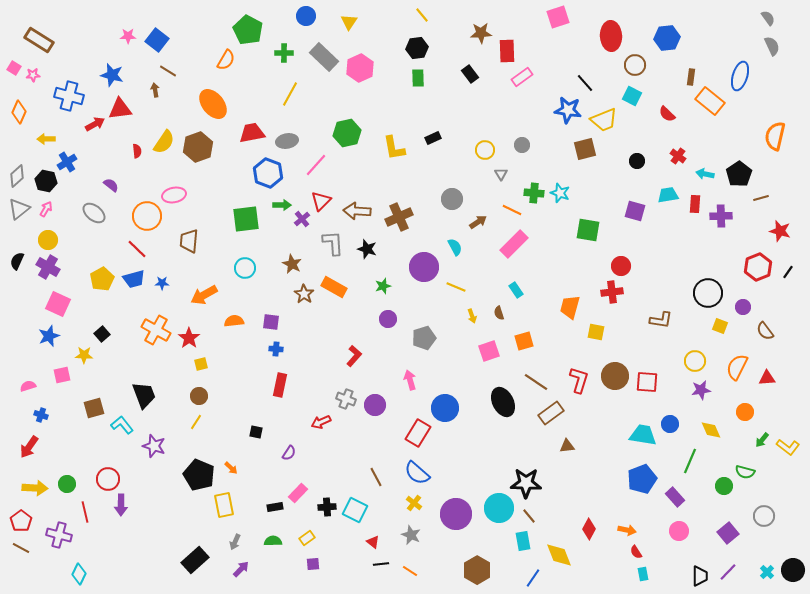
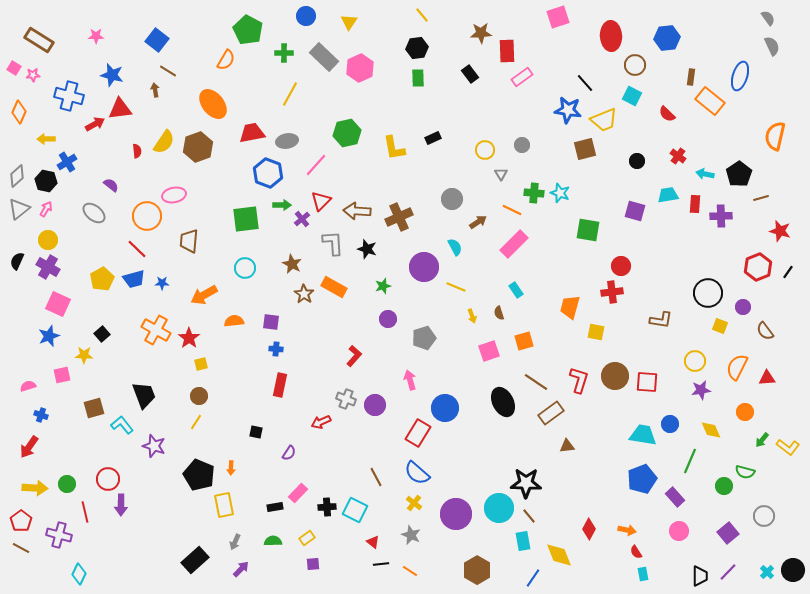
pink star at (128, 36): moved 32 px left
orange arrow at (231, 468): rotated 48 degrees clockwise
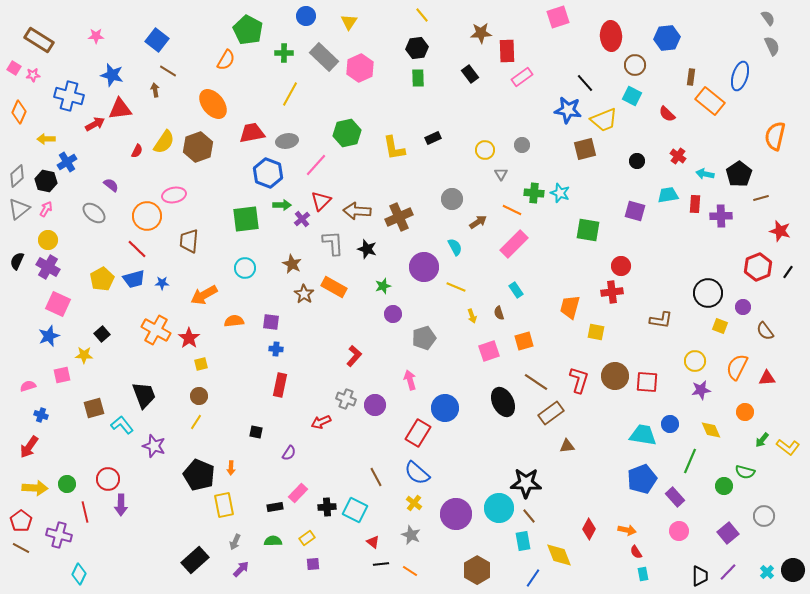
red semicircle at (137, 151): rotated 32 degrees clockwise
purple circle at (388, 319): moved 5 px right, 5 px up
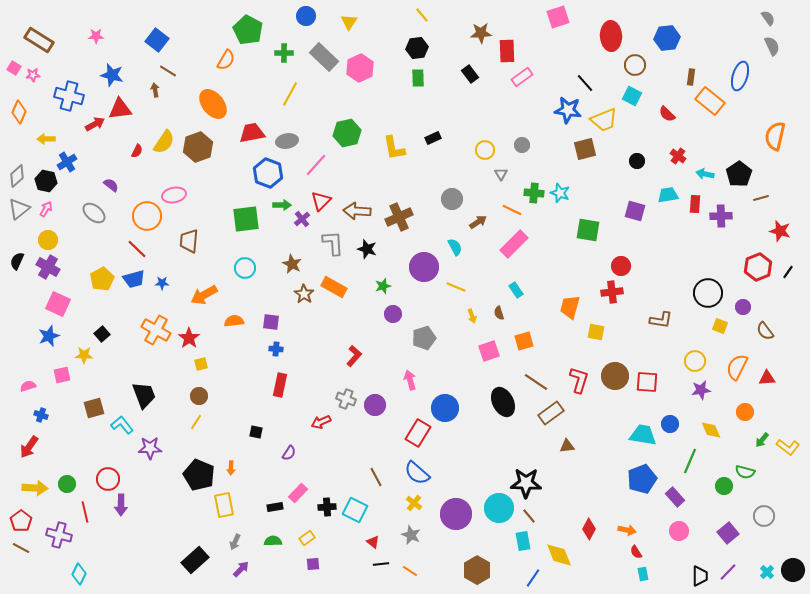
purple star at (154, 446): moved 4 px left, 2 px down; rotated 20 degrees counterclockwise
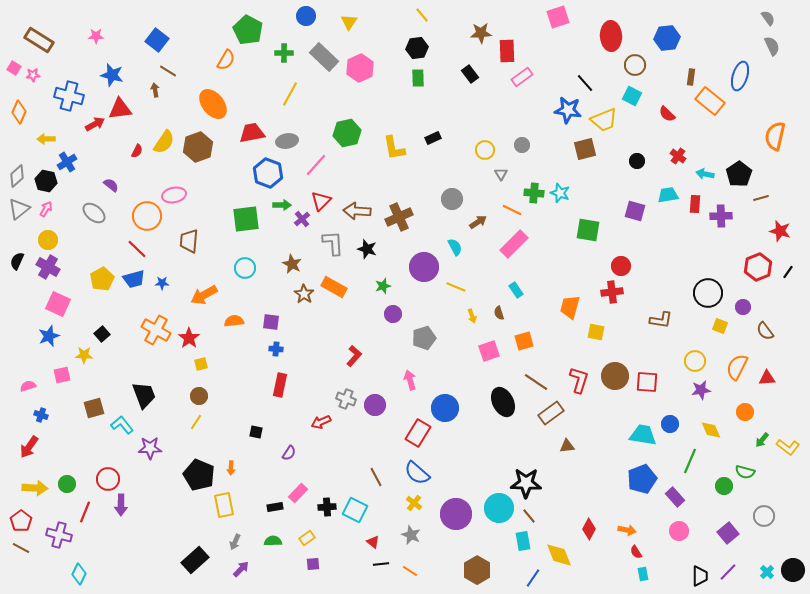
red line at (85, 512): rotated 35 degrees clockwise
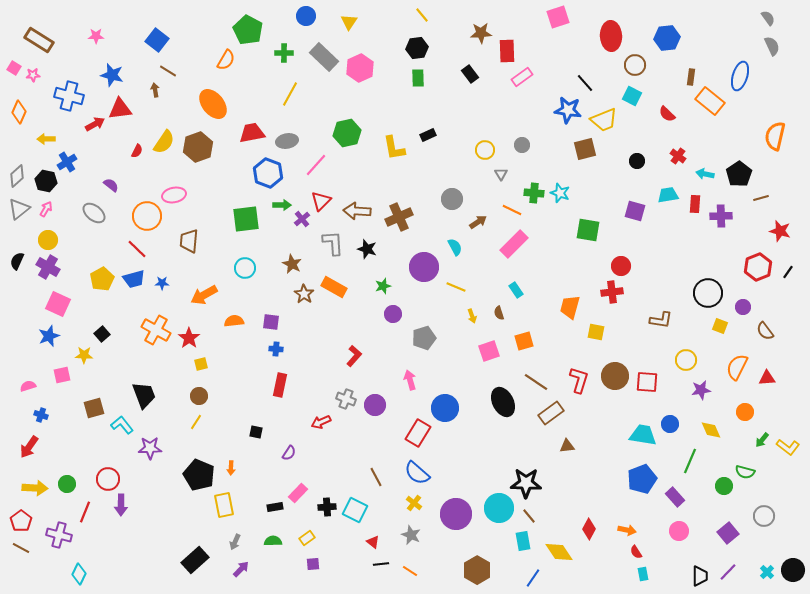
black rectangle at (433, 138): moved 5 px left, 3 px up
yellow circle at (695, 361): moved 9 px left, 1 px up
yellow diamond at (559, 555): moved 3 px up; rotated 12 degrees counterclockwise
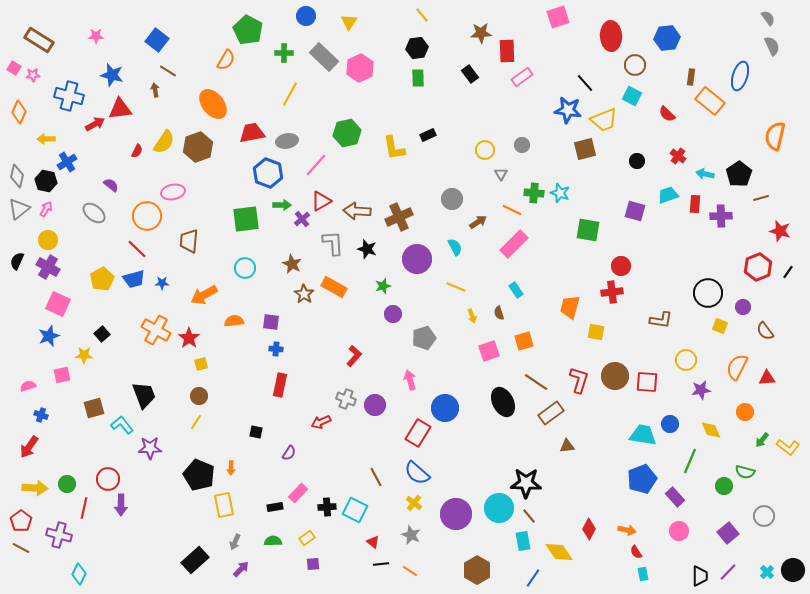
gray diamond at (17, 176): rotated 35 degrees counterclockwise
pink ellipse at (174, 195): moved 1 px left, 3 px up
cyan trapezoid at (668, 195): rotated 10 degrees counterclockwise
red triangle at (321, 201): rotated 15 degrees clockwise
purple circle at (424, 267): moved 7 px left, 8 px up
red line at (85, 512): moved 1 px left, 4 px up; rotated 10 degrees counterclockwise
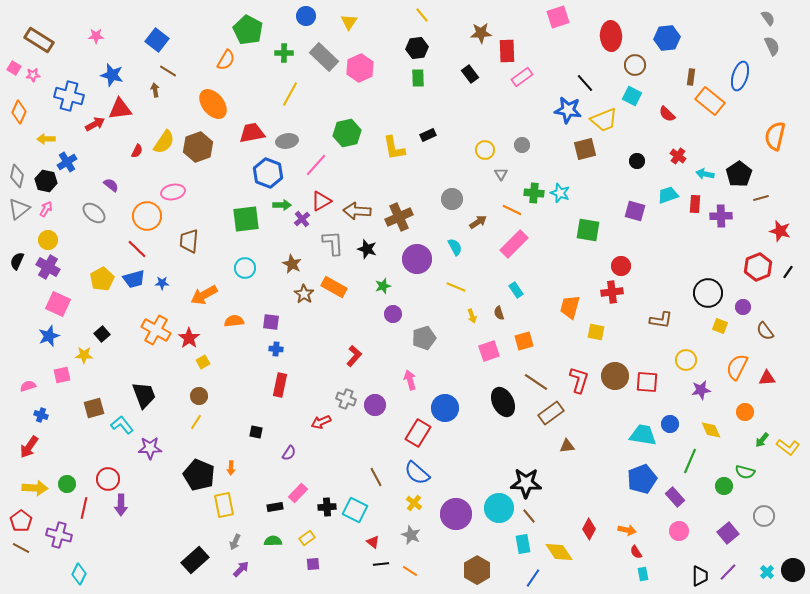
yellow square at (201, 364): moved 2 px right, 2 px up; rotated 16 degrees counterclockwise
cyan rectangle at (523, 541): moved 3 px down
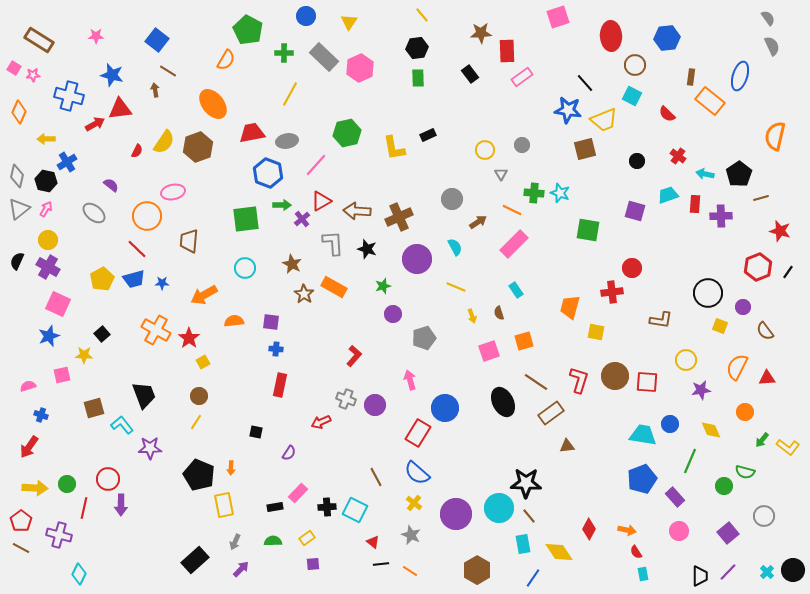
red circle at (621, 266): moved 11 px right, 2 px down
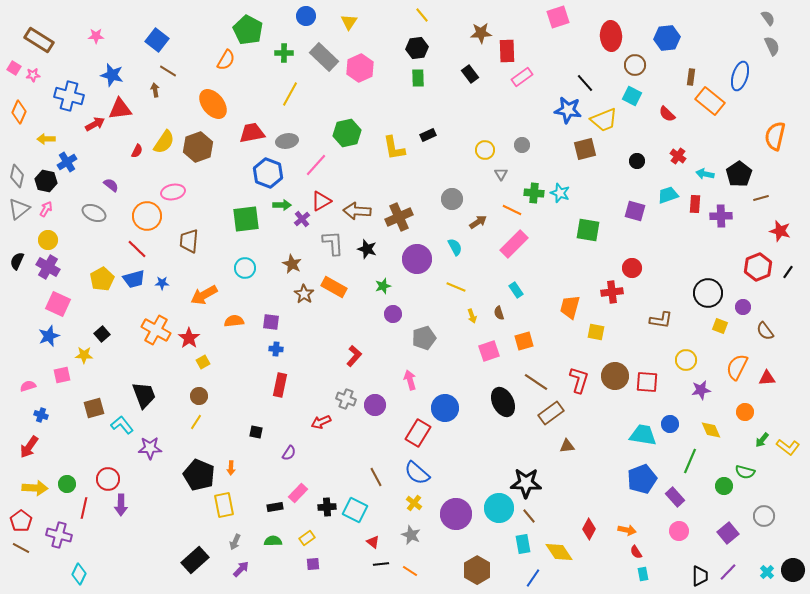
gray ellipse at (94, 213): rotated 15 degrees counterclockwise
